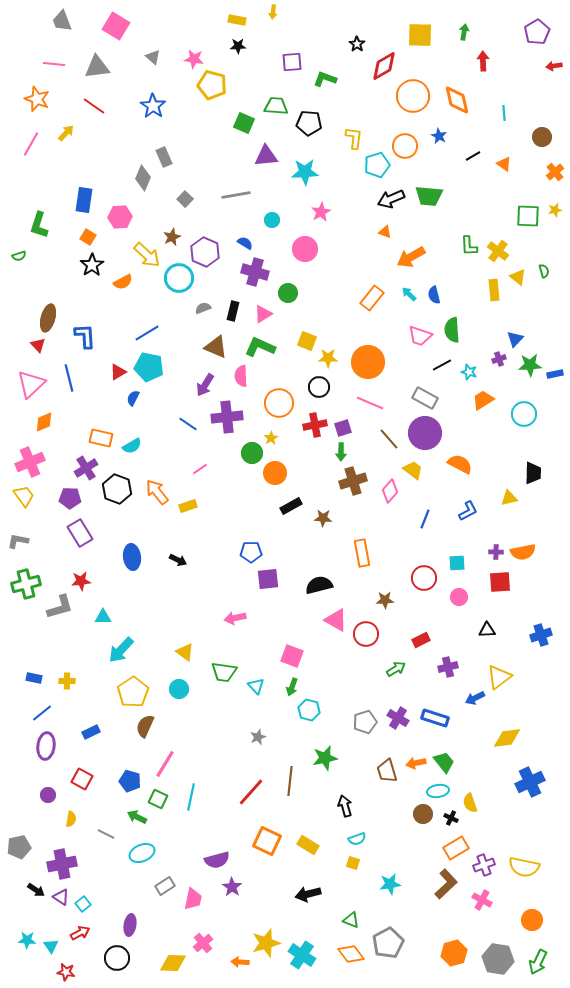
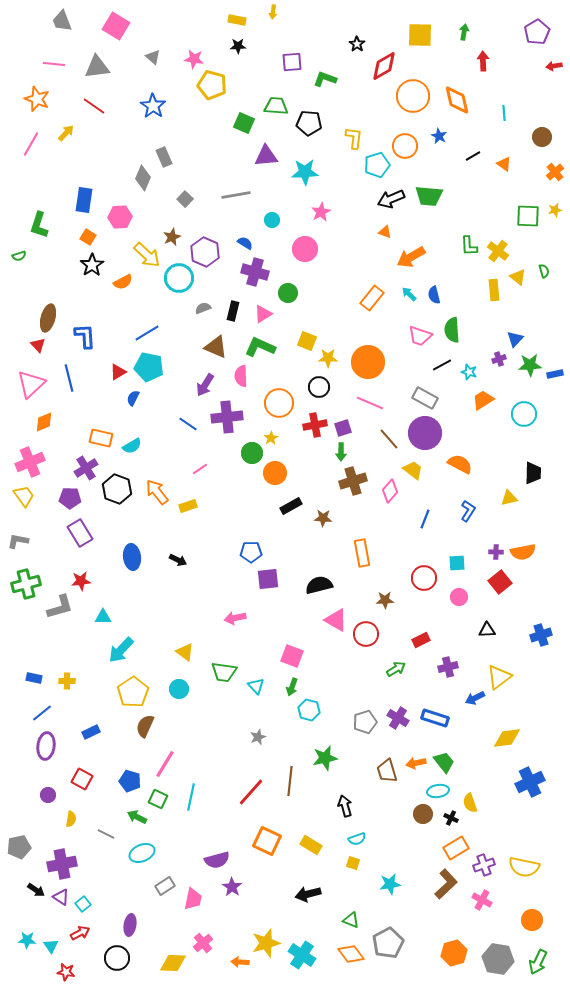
blue L-shape at (468, 511): rotated 30 degrees counterclockwise
red square at (500, 582): rotated 35 degrees counterclockwise
yellow rectangle at (308, 845): moved 3 px right
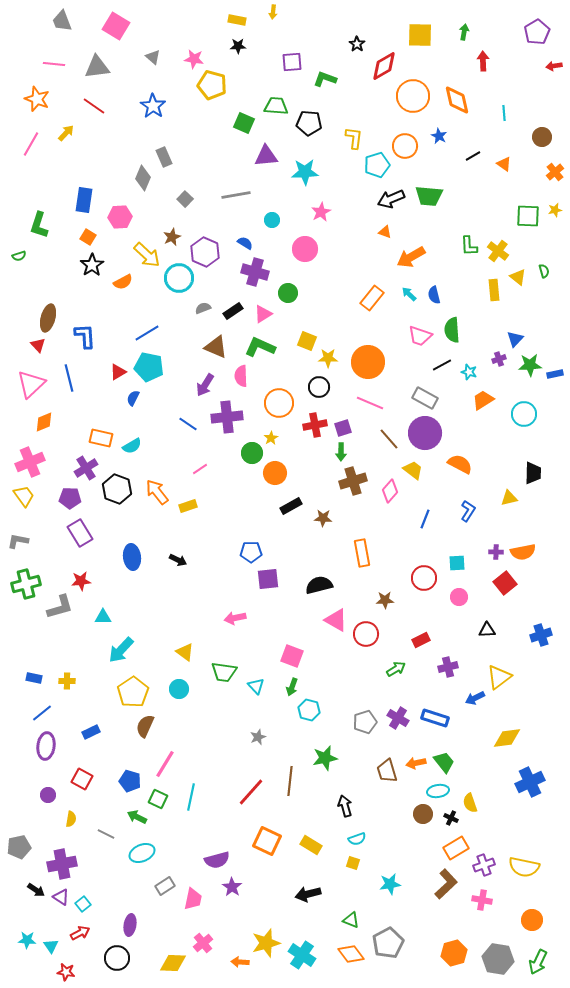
black rectangle at (233, 311): rotated 42 degrees clockwise
red square at (500, 582): moved 5 px right, 1 px down
pink cross at (482, 900): rotated 18 degrees counterclockwise
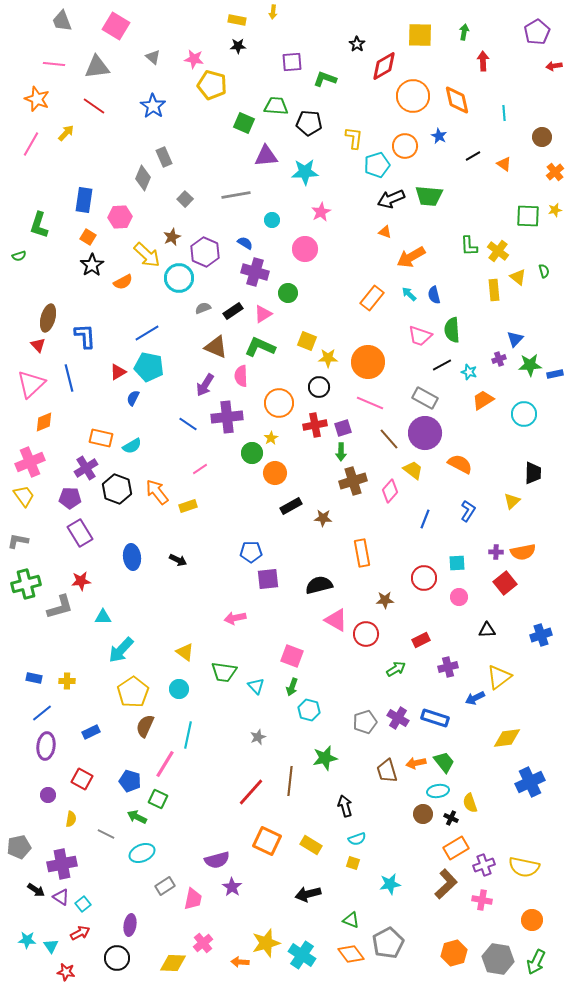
yellow triangle at (509, 498): moved 3 px right, 3 px down; rotated 30 degrees counterclockwise
cyan line at (191, 797): moved 3 px left, 62 px up
green arrow at (538, 962): moved 2 px left
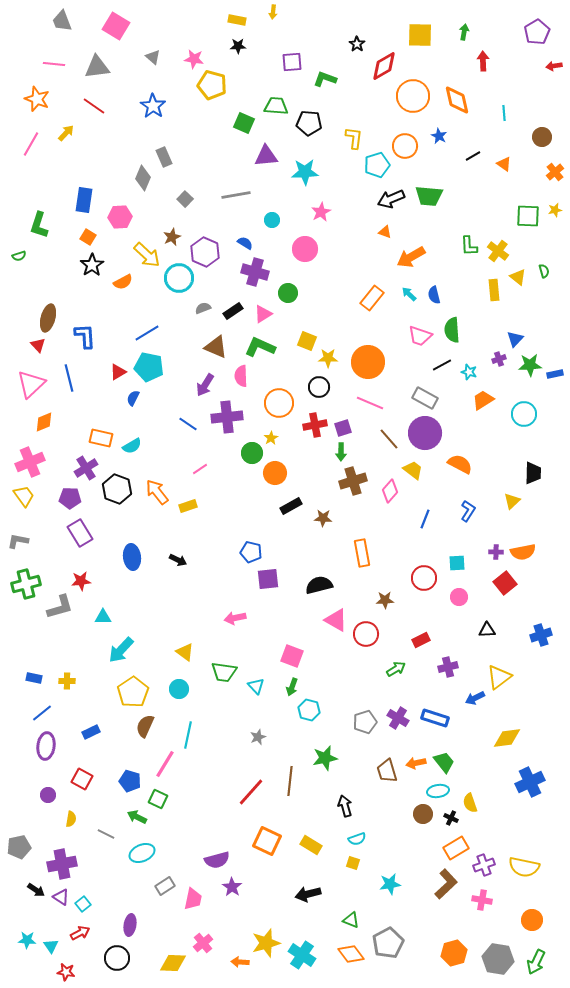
blue pentagon at (251, 552): rotated 15 degrees clockwise
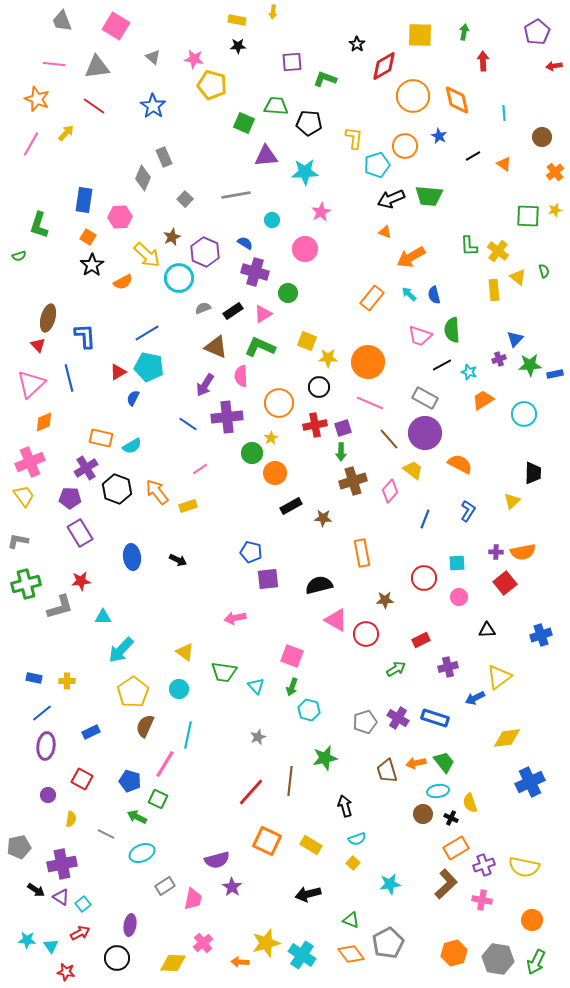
yellow square at (353, 863): rotated 24 degrees clockwise
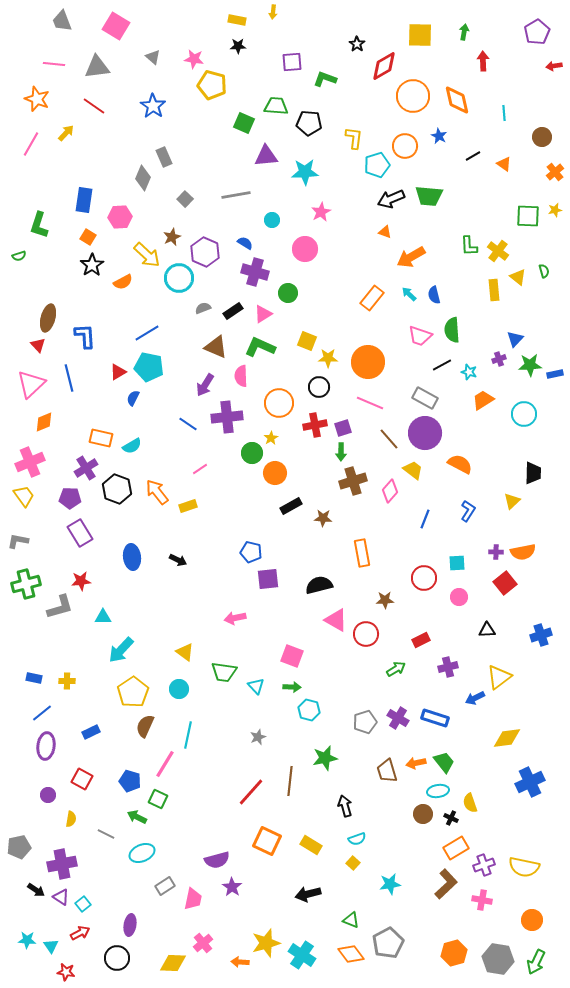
green arrow at (292, 687): rotated 108 degrees counterclockwise
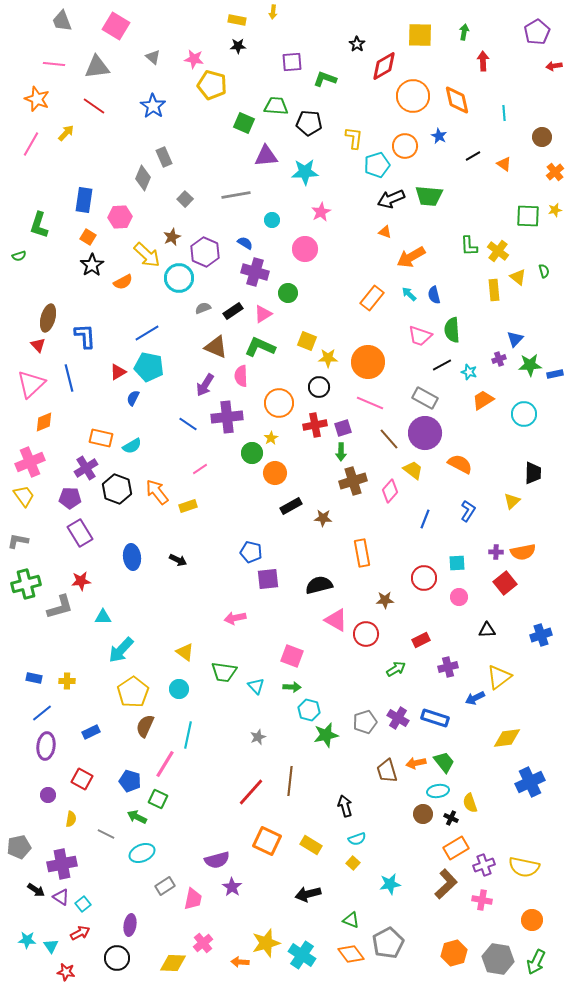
green star at (325, 758): moved 1 px right, 23 px up
